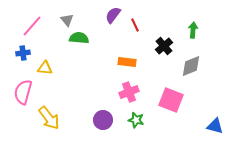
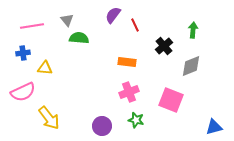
pink line: rotated 40 degrees clockwise
pink semicircle: rotated 130 degrees counterclockwise
purple circle: moved 1 px left, 6 px down
blue triangle: moved 1 px left, 1 px down; rotated 30 degrees counterclockwise
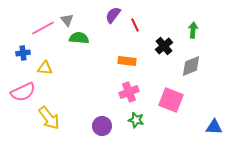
pink line: moved 11 px right, 2 px down; rotated 20 degrees counterclockwise
orange rectangle: moved 1 px up
blue triangle: rotated 18 degrees clockwise
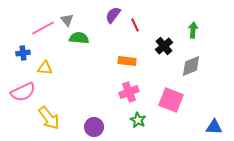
green star: moved 2 px right; rotated 14 degrees clockwise
purple circle: moved 8 px left, 1 px down
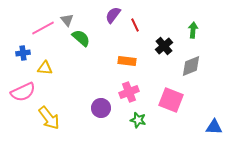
green semicircle: moved 2 px right; rotated 36 degrees clockwise
green star: rotated 14 degrees counterclockwise
purple circle: moved 7 px right, 19 px up
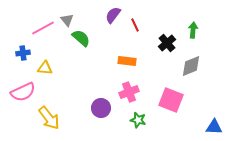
black cross: moved 3 px right, 3 px up
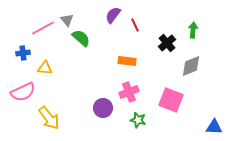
purple circle: moved 2 px right
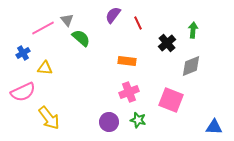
red line: moved 3 px right, 2 px up
blue cross: rotated 24 degrees counterclockwise
purple circle: moved 6 px right, 14 px down
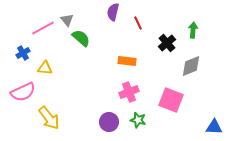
purple semicircle: moved 3 px up; rotated 24 degrees counterclockwise
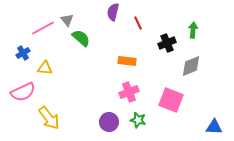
black cross: rotated 18 degrees clockwise
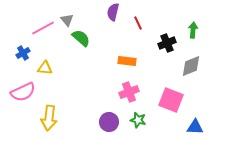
yellow arrow: rotated 45 degrees clockwise
blue triangle: moved 19 px left
